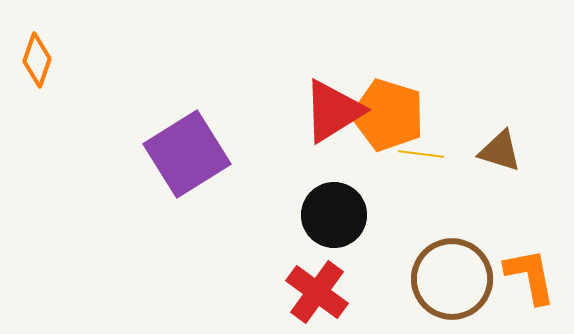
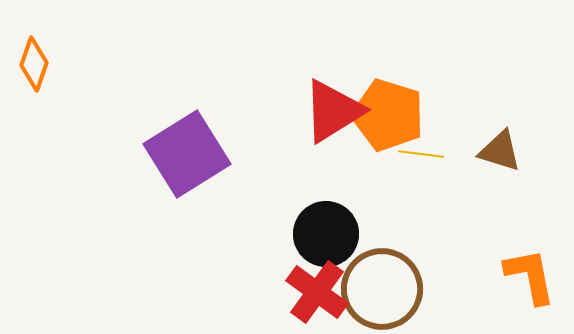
orange diamond: moved 3 px left, 4 px down
black circle: moved 8 px left, 19 px down
brown circle: moved 70 px left, 10 px down
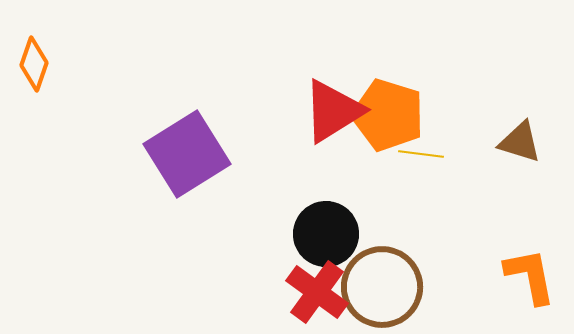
brown triangle: moved 20 px right, 9 px up
brown circle: moved 2 px up
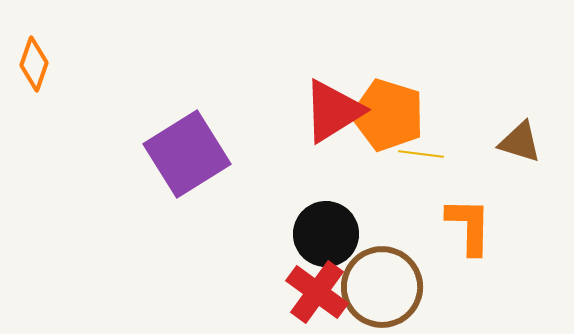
orange L-shape: moved 61 px left, 50 px up; rotated 12 degrees clockwise
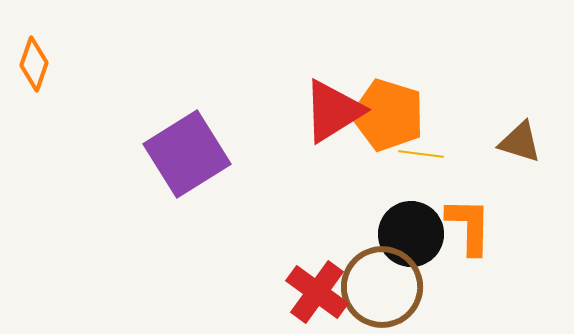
black circle: moved 85 px right
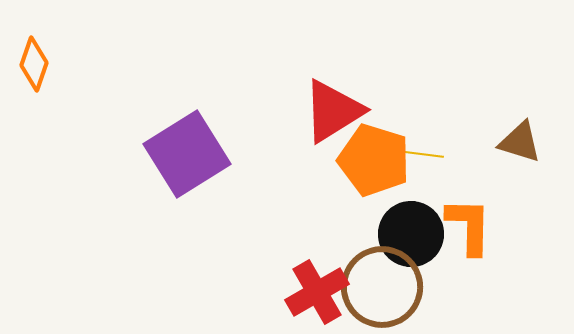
orange pentagon: moved 14 px left, 45 px down
red cross: rotated 24 degrees clockwise
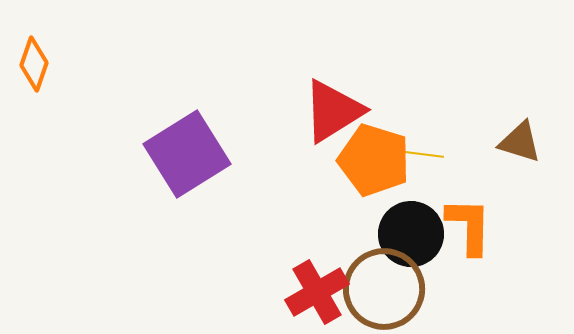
brown circle: moved 2 px right, 2 px down
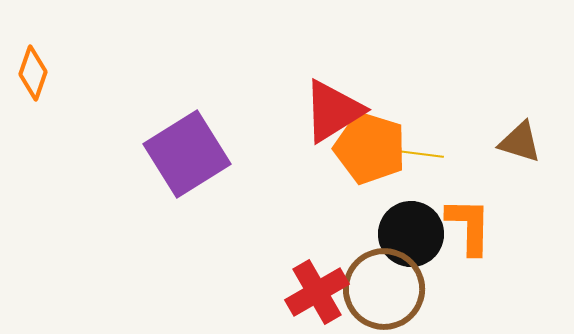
orange diamond: moved 1 px left, 9 px down
orange pentagon: moved 4 px left, 12 px up
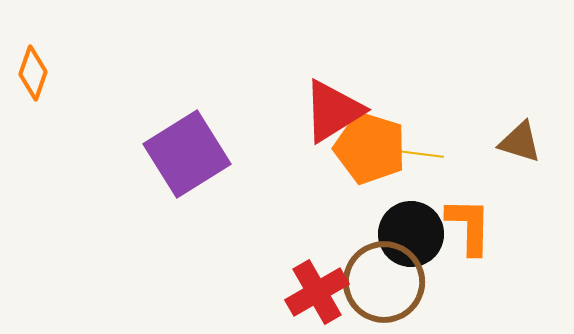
brown circle: moved 7 px up
